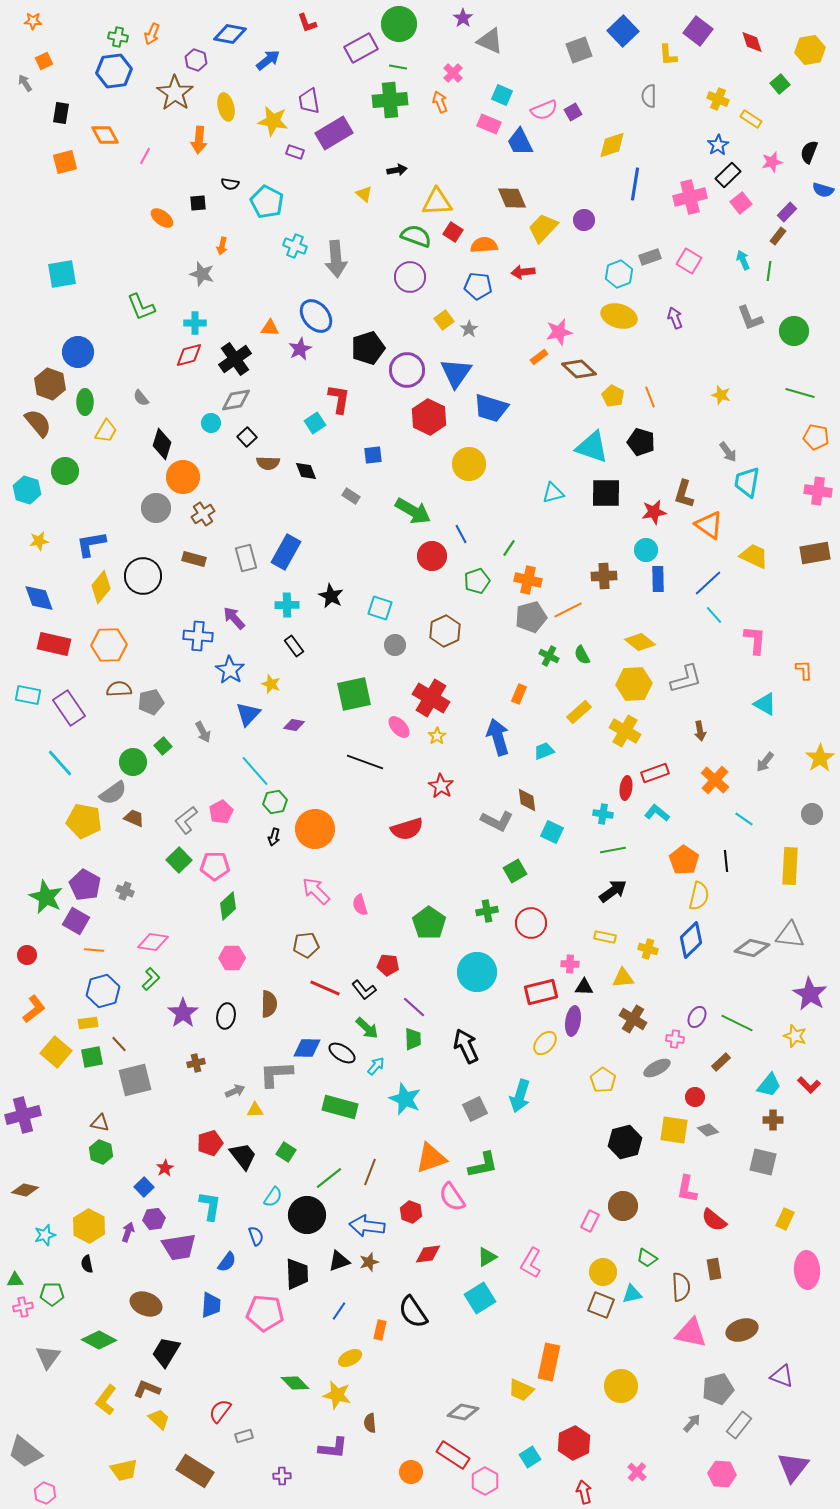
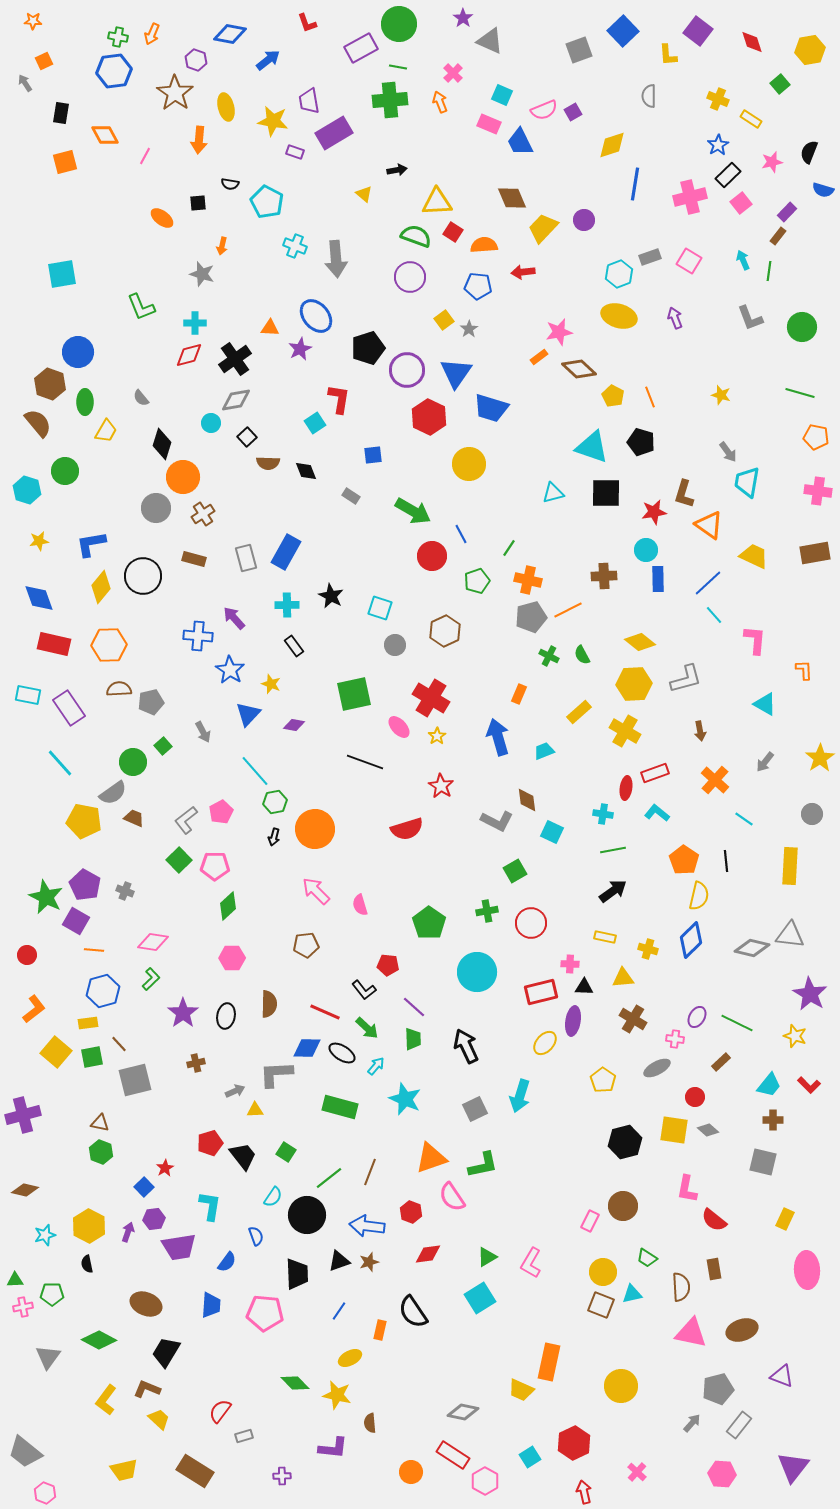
green circle at (794, 331): moved 8 px right, 4 px up
red line at (325, 988): moved 24 px down
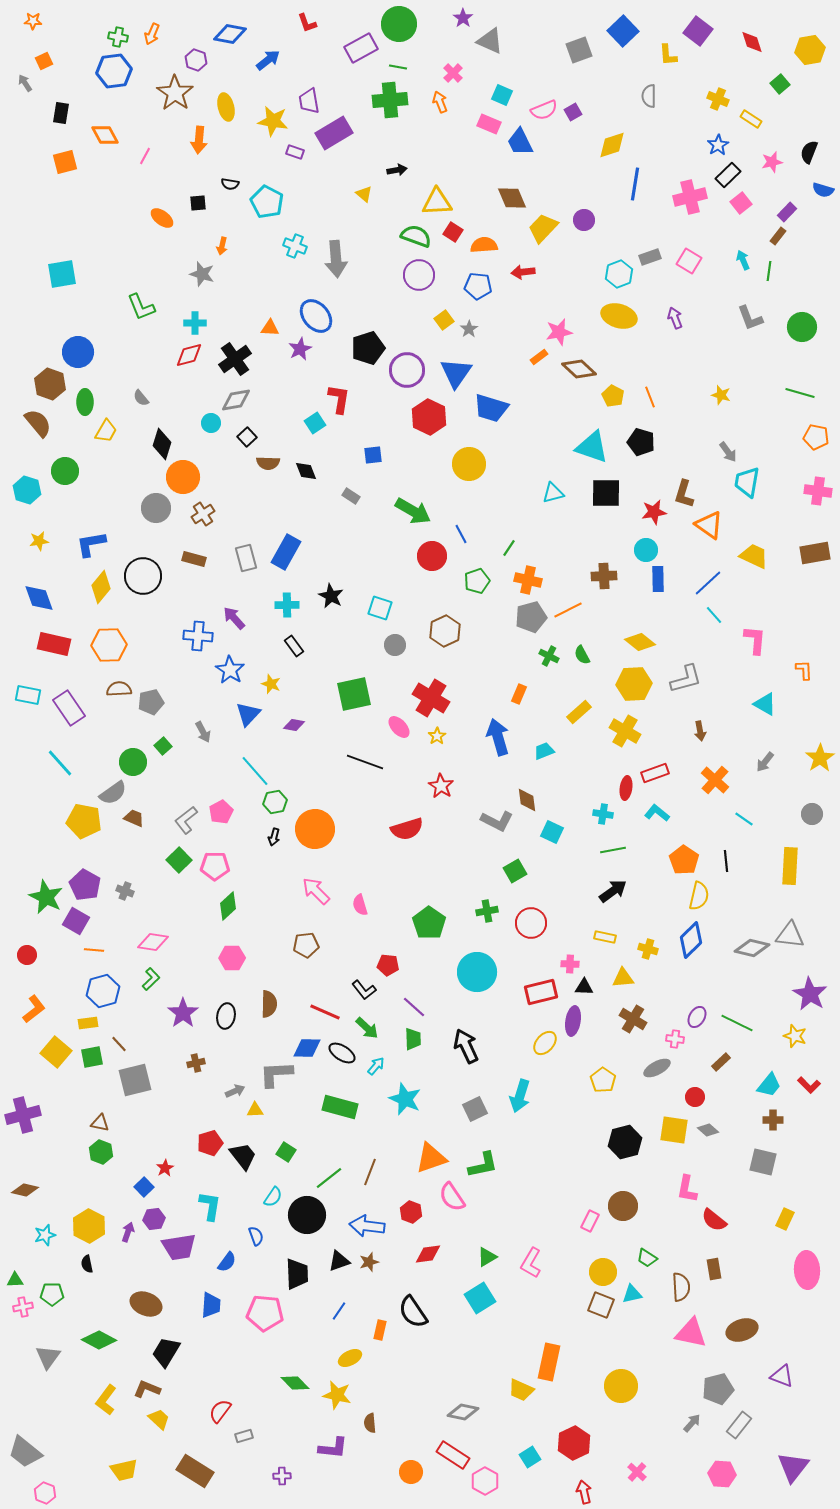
purple circle at (410, 277): moved 9 px right, 2 px up
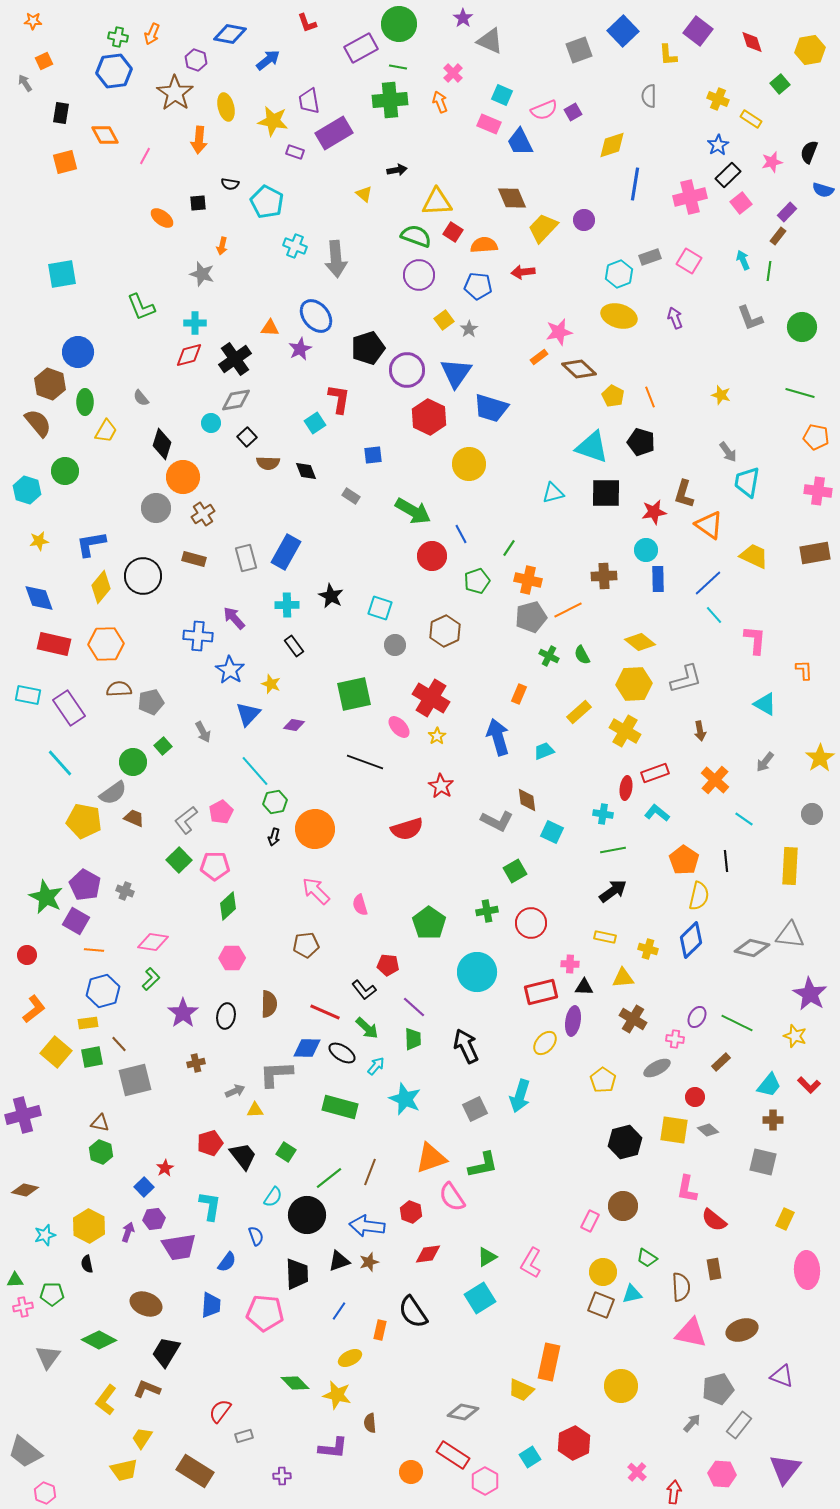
orange hexagon at (109, 645): moved 3 px left, 1 px up
yellow trapezoid at (159, 1419): moved 17 px left, 19 px down; rotated 100 degrees counterclockwise
purple triangle at (793, 1467): moved 8 px left, 2 px down
red arrow at (584, 1492): moved 90 px right; rotated 20 degrees clockwise
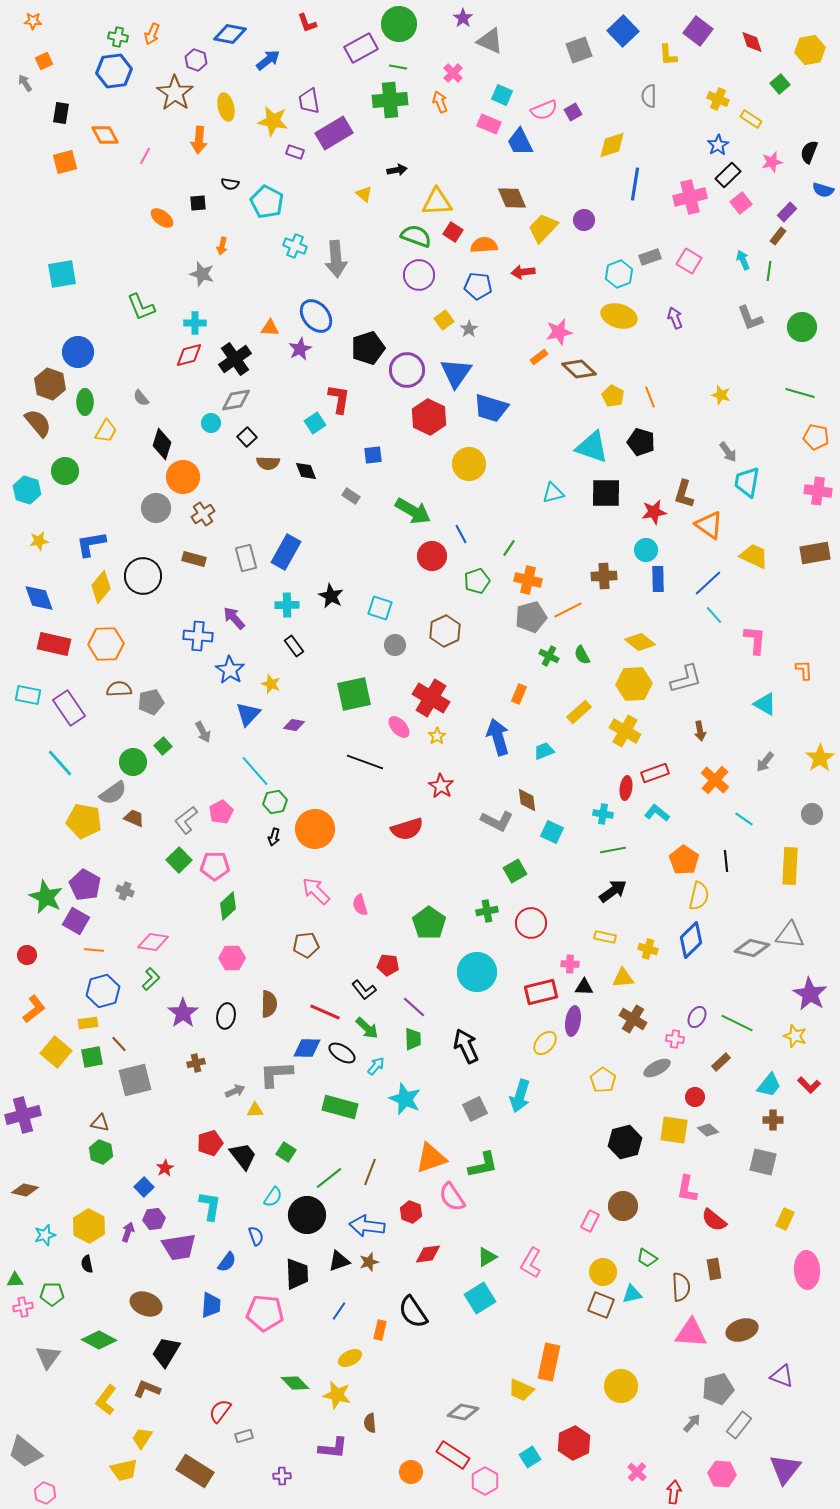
pink triangle at (691, 1333): rotated 8 degrees counterclockwise
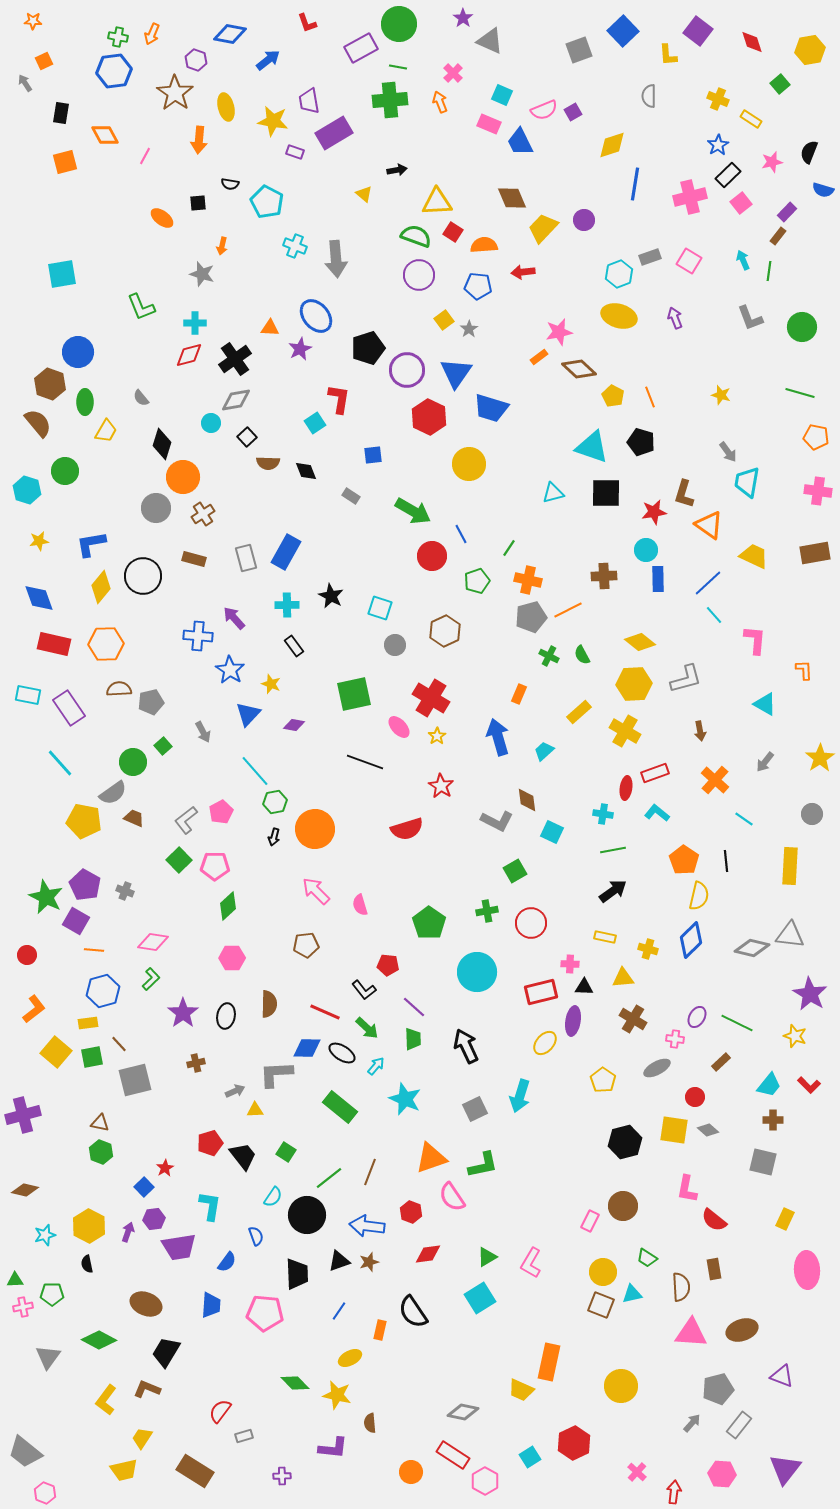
cyan trapezoid at (544, 751): rotated 20 degrees counterclockwise
green rectangle at (340, 1107): rotated 24 degrees clockwise
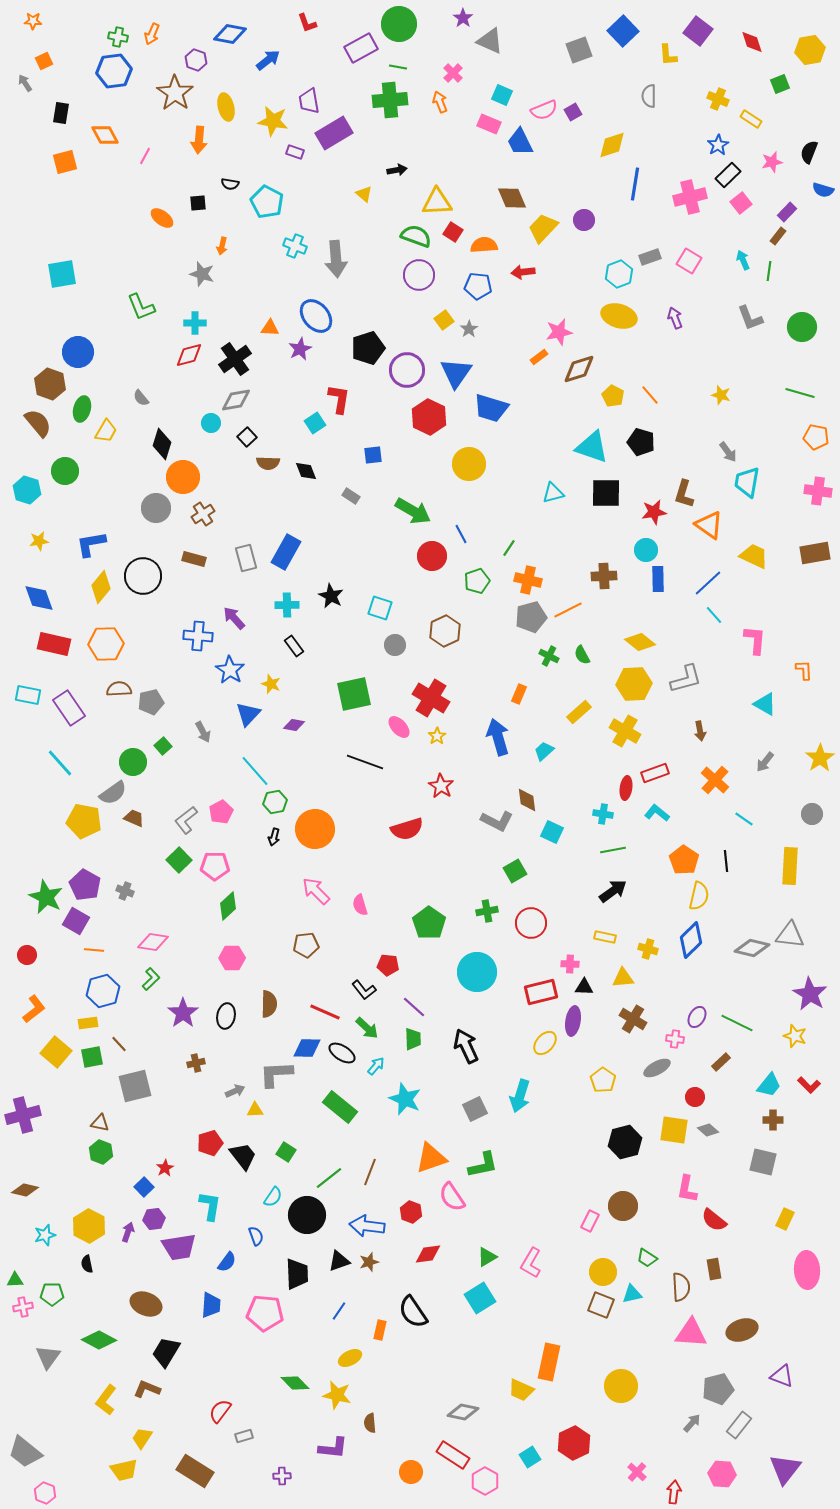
green square at (780, 84): rotated 18 degrees clockwise
brown diamond at (579, 369): rotated 60 degrees counterclockwise
orange line at (650, 397): moved 2 px up; rotated 20 degrees counterclockwise
green ellipse at (85, 402): moved 3 px left, 7 px down; rotated 15 degrees clockwise
gray square at (135, 1080): moved 6 px down
